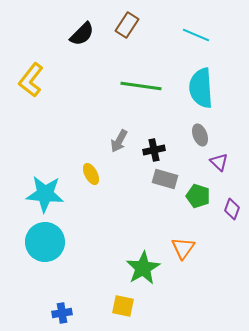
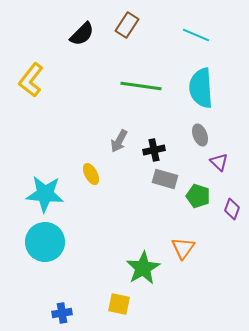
yellow square: moved 4 px left, 2 px up
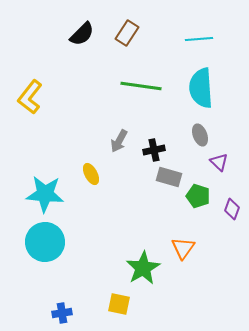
brown rectangle: moved 8 px down
cyan line: moved 3 px right, 4 px down; rotated 28 degrees counterclockwise
yellow L-shape: moved 1 px left, 17 px down
gray rectangle: moved 4 px right, 2 px up
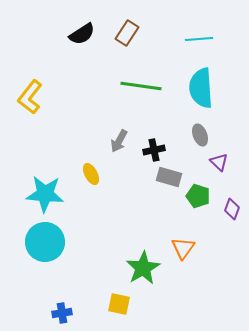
black semicircle: rotated 12 degrees clockwise
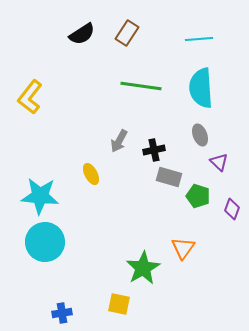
cyan star: moved 5 px left, 2 px down
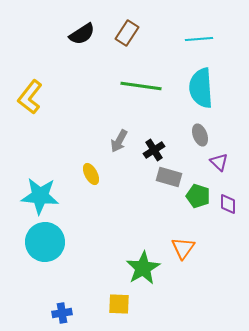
black cross: rotated 20 degrees counterclockwise
purple diamond: moved 4 px left, 5 px up; rotated 20 degrees counterclockwise
yellow square: rotated 10 degrees counterclockwise
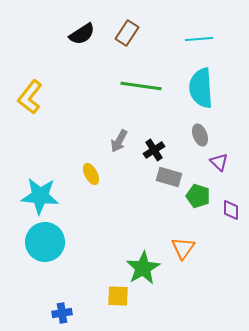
purple diamond: moved 3 px right, 6 px down
yellow square: moved 1 px left, 8 px up
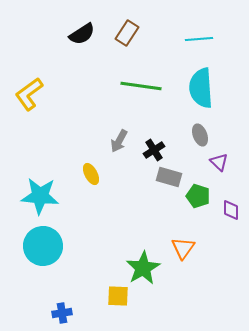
yellow L-shape: moved 1 px left, 3 px up; rotated 16 degrees clockwise
cyan circle: moved 2 px left, 4 px down
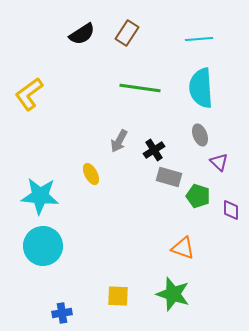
green line: moved 1 px left, 2 px down
orange triangle: rotated 45 degrees counterclockwise
green star: moved 30 px right, 26 px down; rotated 24 degrees counterclockwise
